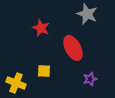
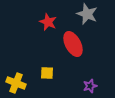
red star: moved 7 px right, 6 px up
red ellipse: moved 4 px up
yellow square: moved 3 px right, 2 px down
purple star: moved 7 px down
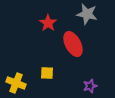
gray star: rotated 10 degrees counterclockwise
red star: moved 1 px down; rotated 12 degrees clockwise
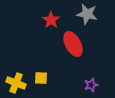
red star: moved 3 px right, 3 px up
yellow square: moved 6 px left, 5 px down
purple star: moved 1 px right, 1 px up
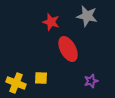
gray star: moved 2 px down
red star: moved 2 px down; rotated 18 degrees counterclockwise
red ellipse: moved 5 px left, 5 px down
purple star: moved 4 px up
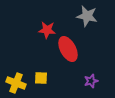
red star: moved 4 px left, 8 px down; rotated 12 degrees counterclockwise
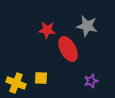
gray star: moved 10 px down
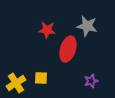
red ellipse: rotated 45 degrees clockwise
yellow cross: rotated 36 degrees clockwise
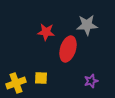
gray star: moved 1 px up; rotated 15 degrees counterclockwise
red star: moved 1 px left, 2 px down
yellow cross: rotated 12 degrees clockwise
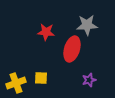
red ellipse: moved 4 px right
purple star: moved 2 px left, 1 px up
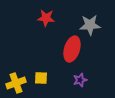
gray star: moved 3 px right
red star: moved 14 px up
purple star: moved 9 px left
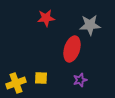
red star: rotated 12 degrees counterclockwise
